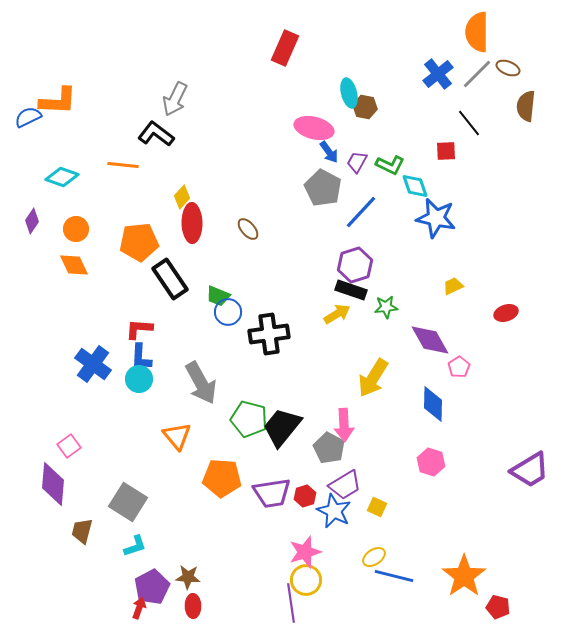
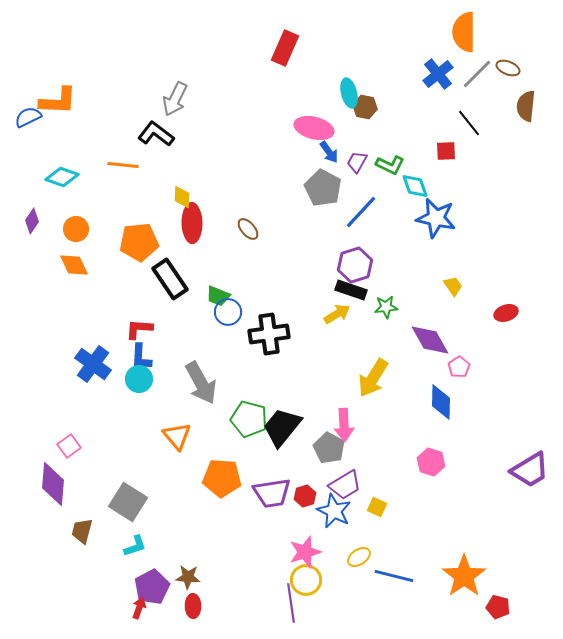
orange semicircle at (477, 32): moved 13 px left
yellow diamond at (182, 197): rotated 40 degrees counterclockwise
yellow trapezoid at (453, 286): rotated 80 degrees clockwise
blue diamond at (433, 404): moved 8 px right, 2 px up
yellow ellipse at (374, 557): moved 15 px left
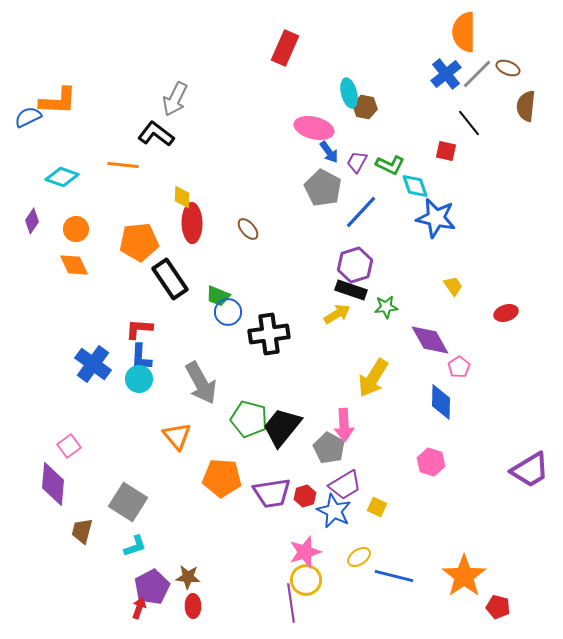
blue cross at (438, 74): moved 8 px right
red square at (446, 151): rotated 15 degrees clockwise
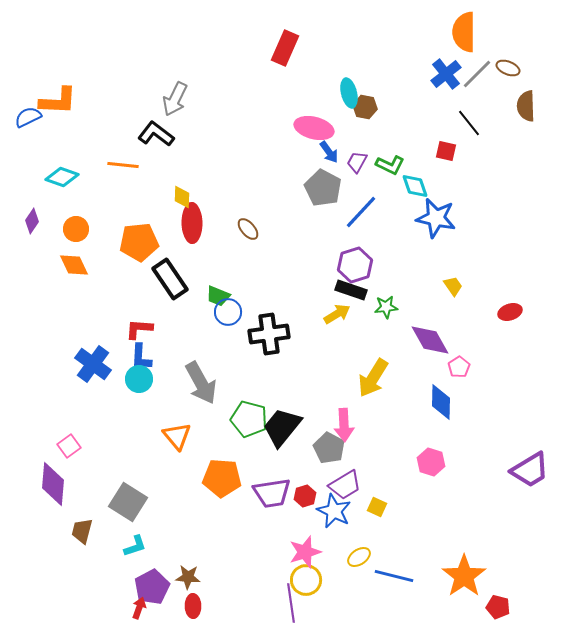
brown semicircle at (526, 106): rotated 8 degrees counterclockwise
red ellipse at (506, 313): moved 4 px right, 1 px up
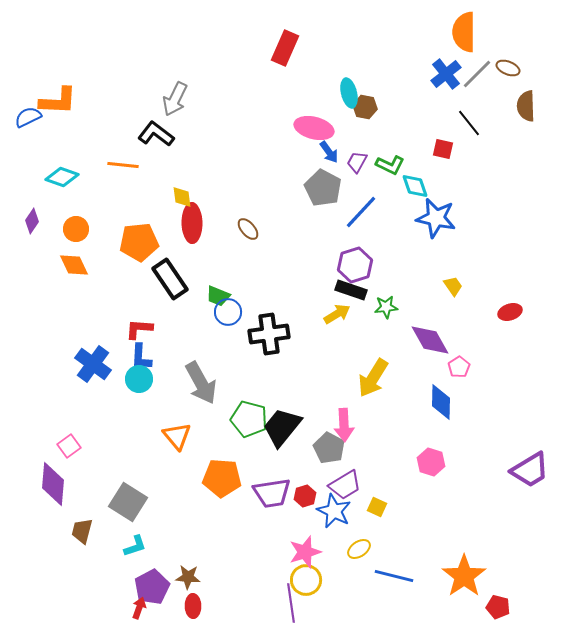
red square at (446, 151): moved 3 px left, 2 px up
yellow diamond at (182, 197): rotated 10 degrees counterclockwise
yellow ellipse at (359, 557): moved 8 px up
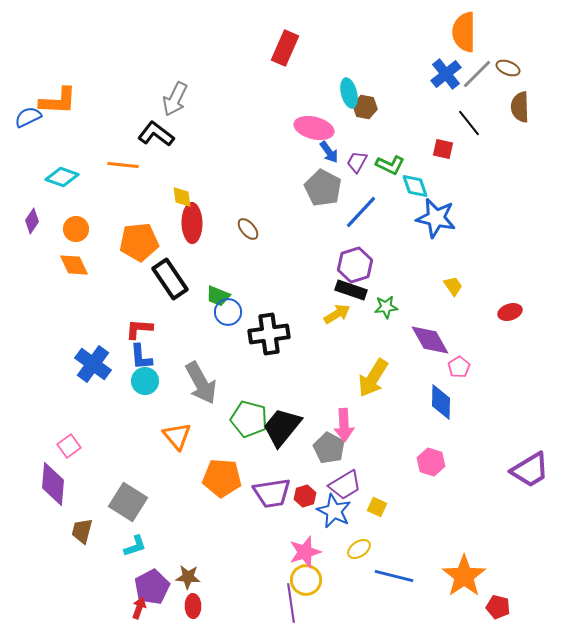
brown semicircle at (526, 106): moved 6 px left, 1 px down
blue L-shape at (141, 357): rotated 8 degrees counterclockwise
cyan circle at (139, 379): moved 6 px right, 2 px down
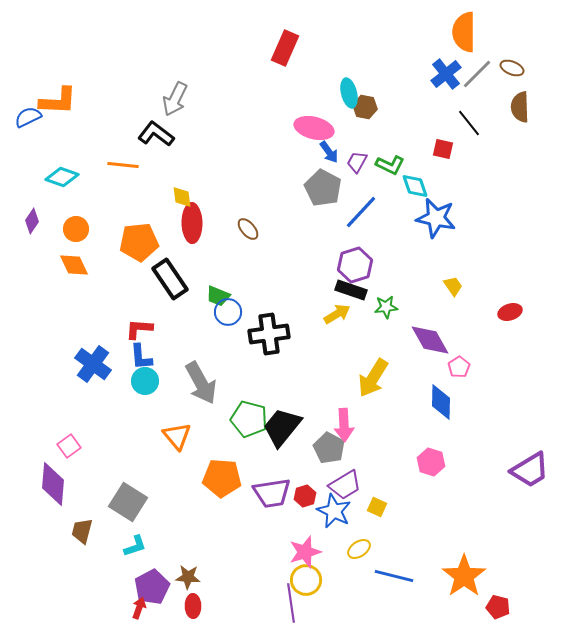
brown ellipse at (508, 68): moved 4 px right
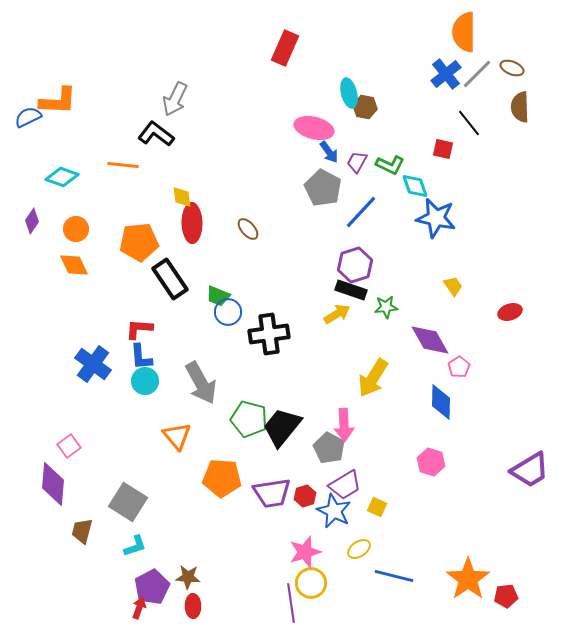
orange star at (464, 576): moved 4 px right, 3 px down
yellow circle at (306, 580): moved 5 px right, 3 px down
red pentagon at (498, 607): moved 8 px right, 11 px up; rotated 20 degrees counterclockwise
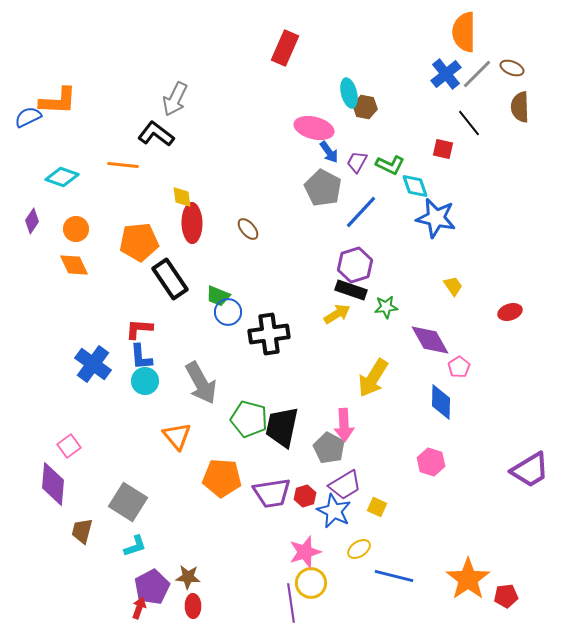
black trapezoid at (282, 427): rotated 27 degrees counterclockwise
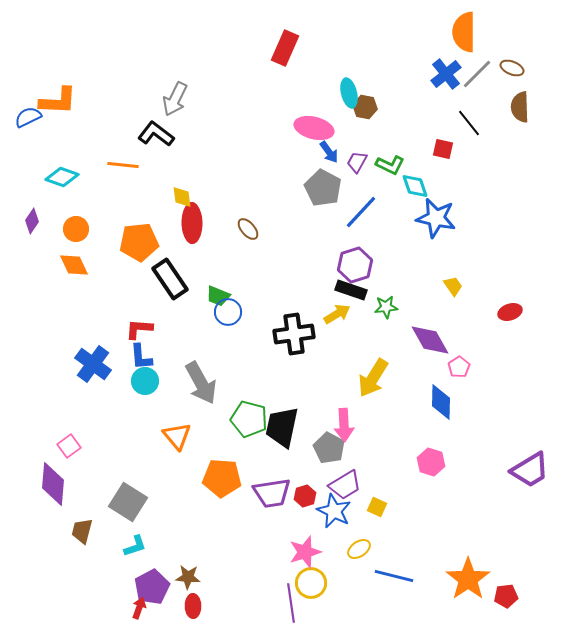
black cross at (269, 334): moved 25 px right
